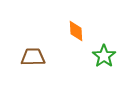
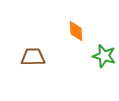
green star: rotated 20 degrees counterclockwise
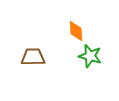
green star: moved 14 px left
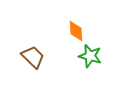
brown trapezoid: rotated 45 degrees clockwise
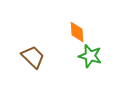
orange diamond: moved 1 px right, 1 px down
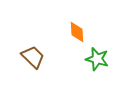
green star: moved 7 px right, 3 px down
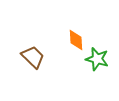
orange diamond: moved 1 px left, 8 px down
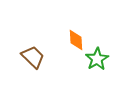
green star: rotated 25 degrees clockwise
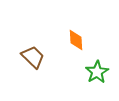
green star: moved 13 px down
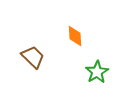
orange diamond: moved 1 px left, 4 px up
